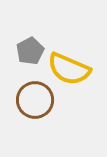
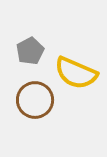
yellow semicircle: moved 7 px right, 4 px down
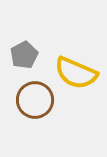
gray pentagon: moved 6 px left, 4 px down
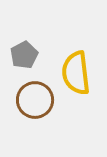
yellow semicircle: rotated 60 degrees clockwise
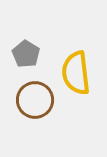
gray pentagon: moved 2 px right, 1 px up; rotated 12 degrees counterclockwise
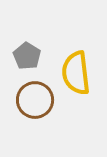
gray pentagon: moved 1 px right, 2 px down
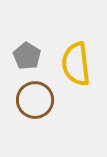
yellow semicircle: moved 9 px up
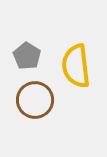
yellow semicircle: moved 2 px down
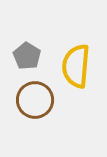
yellow semicircle: rotated 12 degrees clockwise
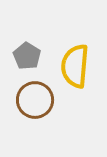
yellow semicircle: moved 1 px left
